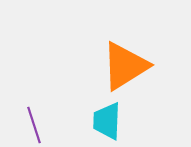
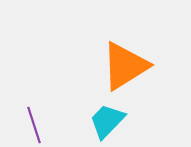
cyan trapezoid: rotated 42 degrees clockwise
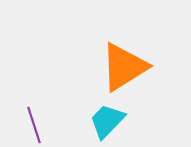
orange triangle: moved 1 px left, 1 px down
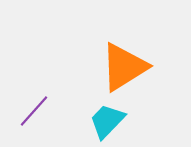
purple line: moved 14 px up; rotated 60 degrees clockwise
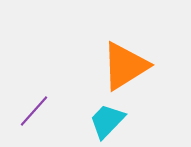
orange triangle: moved 1 px right, 1 px up
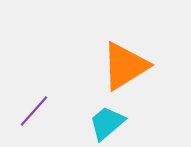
cyan trapezoid: moved 2 px down; rotated 6 degrees clockwise
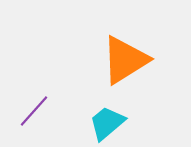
orange triangle: moved 6 px up
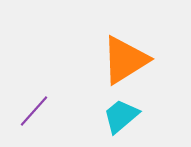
cyan trapezoid: moved 14 px right, 7 px up
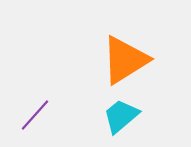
purple line: moved 1 px right, 4 px down
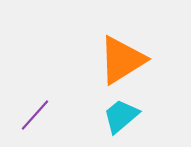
orange triangle: moved 3 px left
